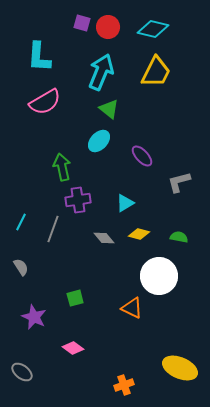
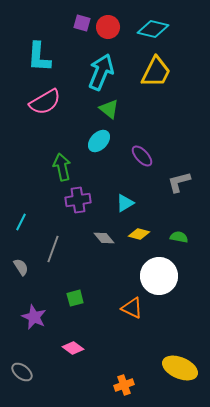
gray line: moved 20 px down
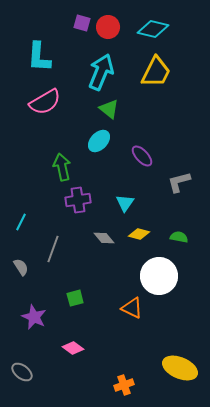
cyan triangle: rotated 24 degrees counterclockwise
